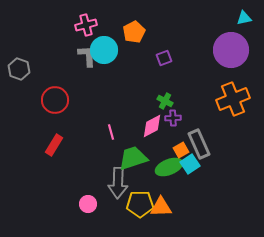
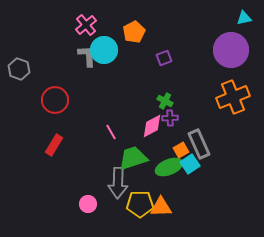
pink cross: rotated 25 degrees counterclockwise
orange cross: moved 2 px up
purple cross: moved 3 px left
pink line: rotated 14 degrees counterclockwise
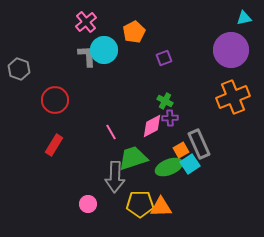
pink cross: moved 3 px up
gray arrow: moved 3 px left, 6 px up
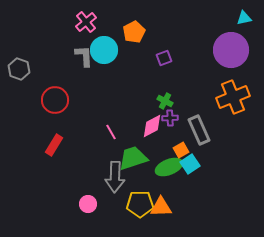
gray L-shape: moved 3 px left
gray rectangle: moved 14 px up
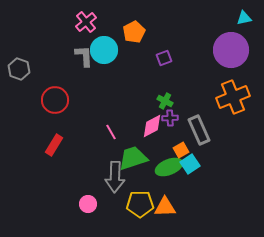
orange triangle: moved 4 px right
